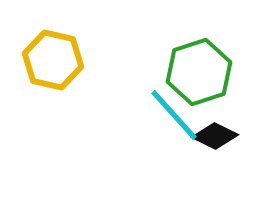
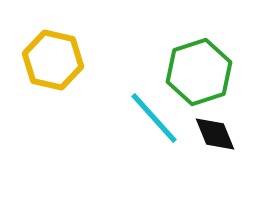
cyan line: moved 20 px left, 3 px down
black diamond: moved 2 px up; rotated 42 degrees clockwise
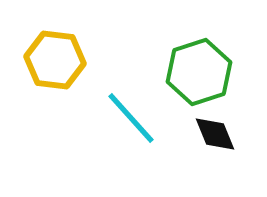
yellow hexagon: moved 2 px right; rotated 6 degrees counterclockwise
cyan line: moved 23 px left
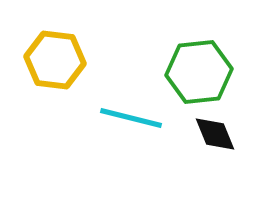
green hexagon: rotated 12 degrees clockwise
cyan line: rotated 34 degrees counterclockwise
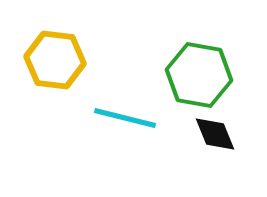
green hexagon: moved 3 px down; rotated 16 degrees clockwise
cyan line: moved 6 px left
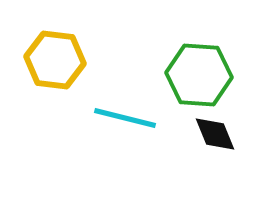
green hexagon: rotated 6 degrees counterclockwise
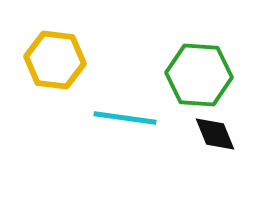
cyan line: rotated 6 degrees counterclockwise
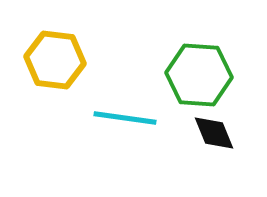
black diamond: moved 1 px left, 1 px up
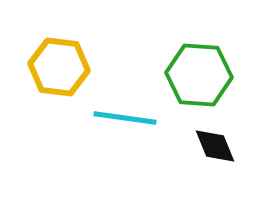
yellow hexagon: moved 4 px right, 7 px down
black diamond: moved 1 px right, 13 px down
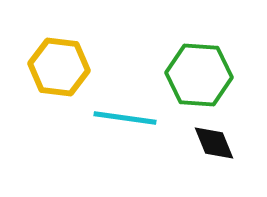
black diamond: moved 1 px left, 3 px up
